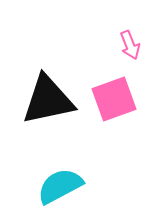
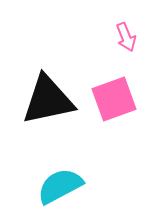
pink arrow: moved 4 px left, 8 px up
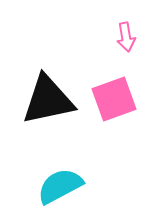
pink arrow: rotated 12 degrees clockwise
